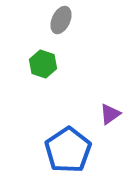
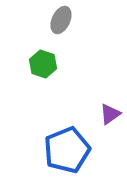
blue pentagon: moved 1 px left; rotated 12 degrees clockwise
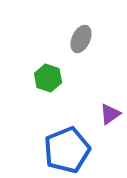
gray ellipse: moved 20 px right, 19 px down
green hexagon: moved 5 px right, 14 px down
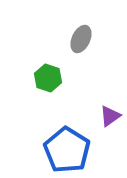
purple triangle: moved 2 px down
blue pentagon: rotated 18 degrees counterclockwise
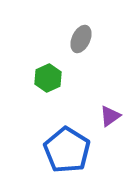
green hexagon: rotated 16 degrees clockwise
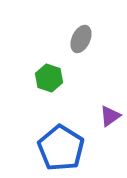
green hexagon: moved 1 px right; rotated 16 degrees counterclockwise
blue pentagon: moved 6 px left, 2 px up
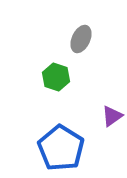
green hexagon: moved 7 px right, 1 px up
purple triangle: moved 2 px right
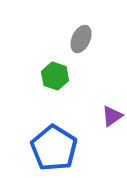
green hexagon: moved 1 px left, 1 px up
blue pentagon: moved 7 px left
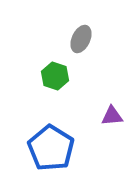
purple triangle: rotated 30 degrees clockwise
blue pentagon: moved 3 px left
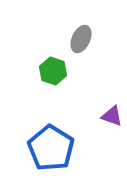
green hexagon: moved 2 px left, 5 px up
purple triangle: rotated 25 degrees clockwise
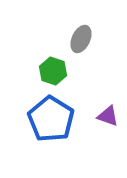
purple triangle: moved 4 px left
blue pentagon: moved 29 px up
